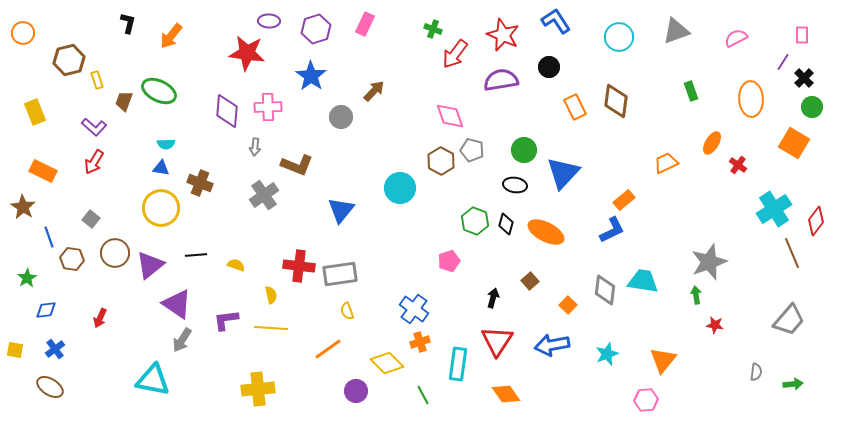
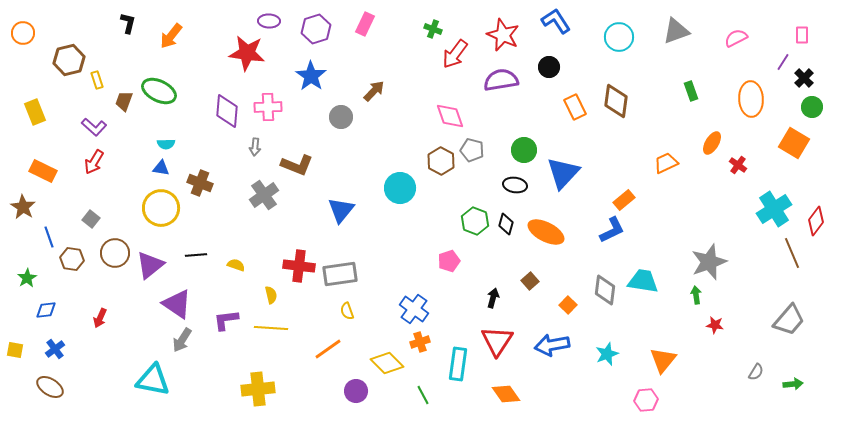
gray semicircle at (756, 372): rotated 24 degrees clockwise
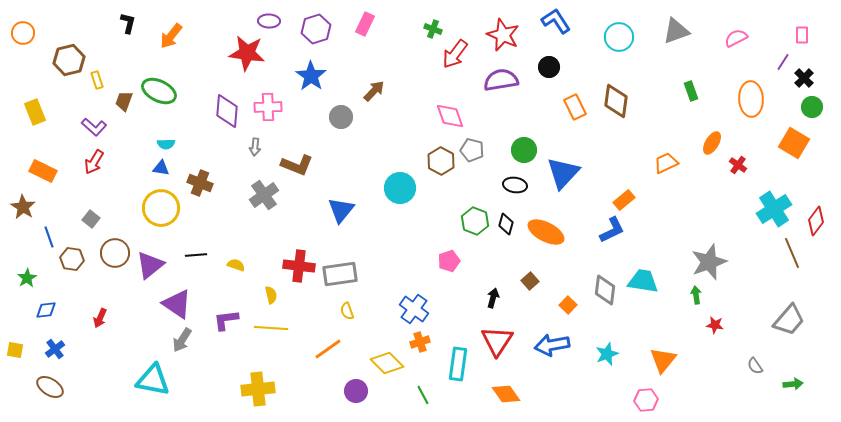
gray semicircle at (756, 372): moved 1 px left, 6 px up; rotated 114 degrees clockwise
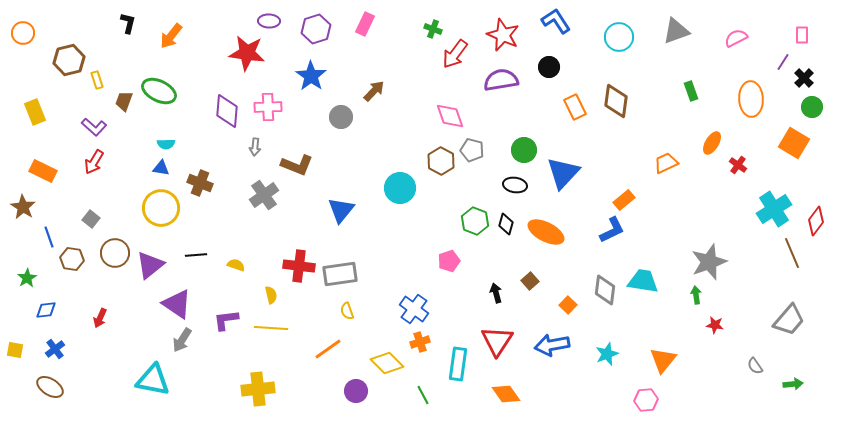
black arrow at (493, 298): moved 3 px right, 5 px up; rotated 30 degrees counterclockwise
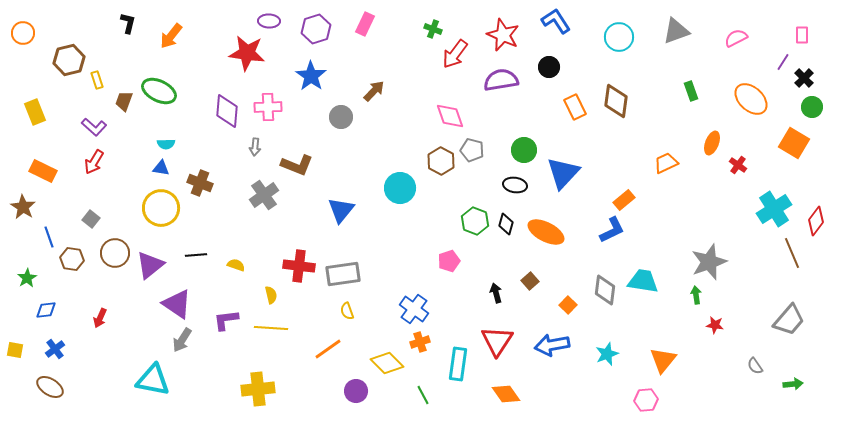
orange ellipse at (751, 99): rotated 44 degrees counterclockwise
orange ellipse at (712, 143): rotated 10 degrees counterclockwise
gray rectangle at (340, 274): moved 3 px right
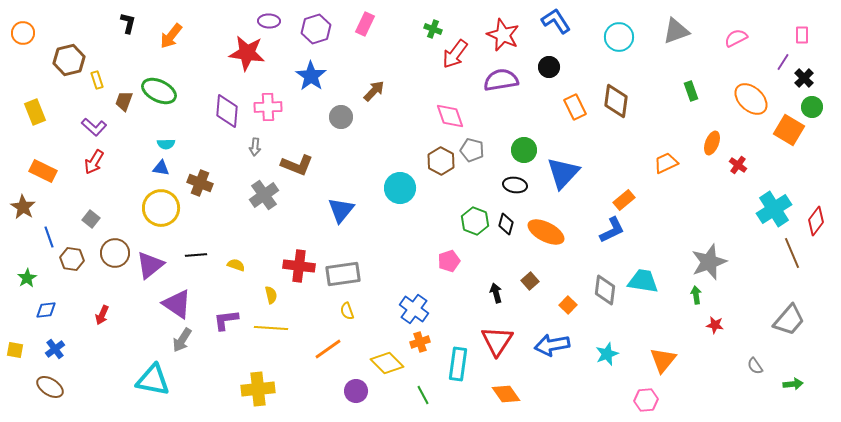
orange square at (794, 143): moved 5 px left, 13 px up
red arrow at (100, 318): moved 2 px right, 3 px up
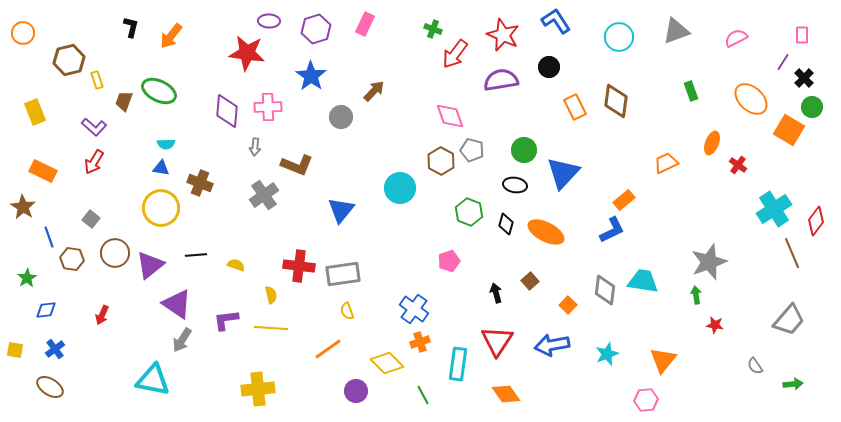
black L-shape at (128, 23): moved 3 px right, 4 px down
green hexagon at (475, 221): moved 6 px left, 9 px up
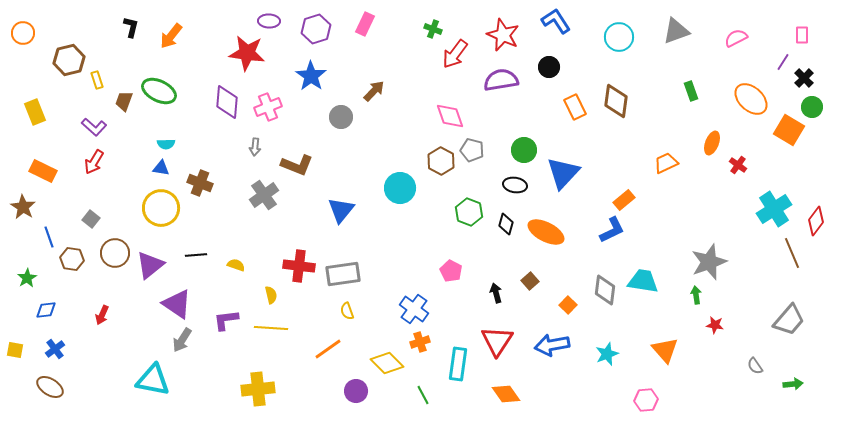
pink cross at (268, 107): rotated 20 degrees counterclockwise
purple diamond at (227, 111): moved 9 px up
pink pentagon at (449, 261): moved 2 px right, 10 px down; rotated 25 degrees counterclockwise
orange triangle at (663, 360): moved 2 px right, 10 px up; rotated 20 degrees counterclockwise
